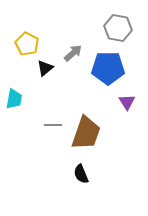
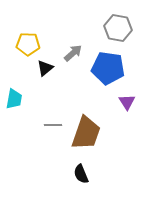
yellow pentagon: moved 1 px right; rotated 25 degrees counterclockwise
blue pentagon: rotated 8 degrees clockwise
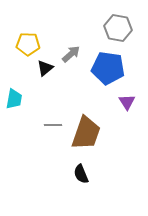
gray arrow: moved 2 px left, 1 px down
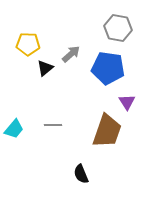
cyan trapezoid: moved 30 px down; rotated 30 degrees clockwise
brown trapezoid: moved 21 px right, 2 px up
